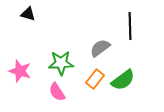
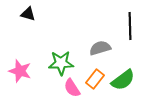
gray semicircle: rotated 20 degrees clockwise
pink semicircle: moved 15 px right, 4 px up
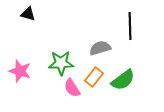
orange rectangle: moved 1 px left, 2 px up
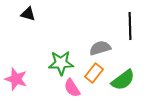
pink star: moved 4 px left, 8 px down
orange rectangle: moved 4 px up
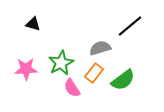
black triangle: moved 5 px right, 10 px down
black line: rotated 52 degrees clockwise
green star: rotated 25 degrees counterclockwise
pink star: moved 10 px right, 10 px up; rotated 20 degrees counterclockwise
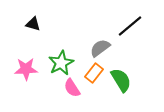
gray semicircle: rotated 20 degrees counterclockwise
green semicircle: moved 2 px left; rotated 85 degrees counterclockwise
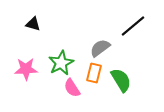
black line: moved 3 px right
orange rectangle: rotated 24 degrees counterclockwise
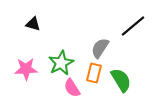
gray semicircle: rotated 20 degrees counterclockwise
